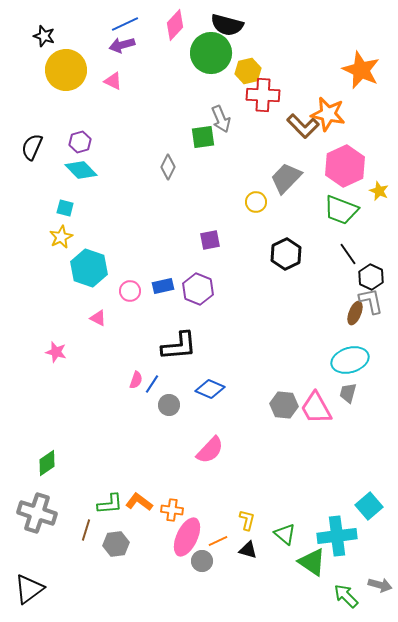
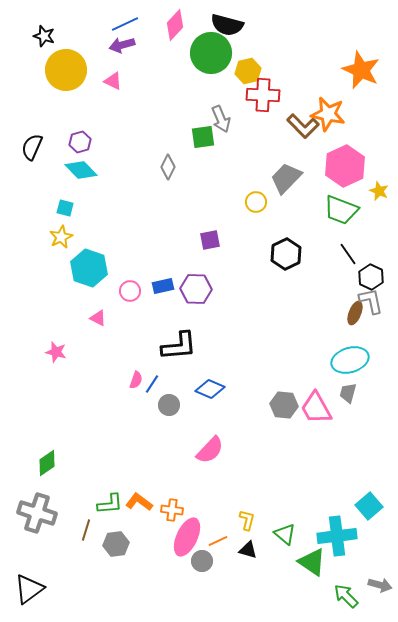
purple hexagon at (198, 289): moved 2 px left; rotated 20 degrees counterclockwise
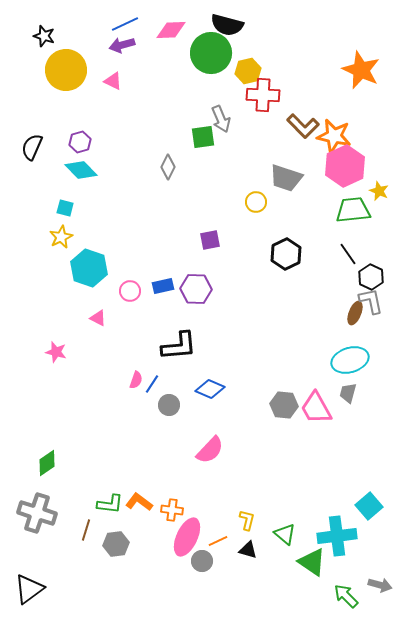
pink diamond at (175, 25): moved 4 px left, 5 px down; rotated 44 degrees clockwise
orange star at (328, 114): moved 6 px right, 22 px down
gray trapezoid at (286, 178): rotated 116 degrees counterclockwise
green trapezoid at (341, 210): moved 12 px right; rotated 153 degrees clockwise
green L-shape at (110, 504): rotated 12 degrees clockwise
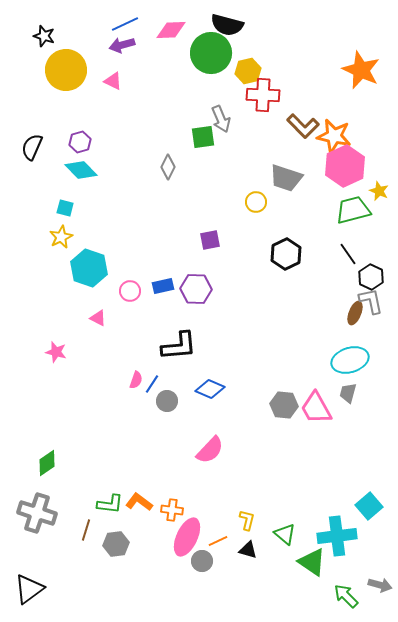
green trapezoid at (353, 210): rotated 9 degrees counterclockwise
gray circle at (169, 405): moved 2 px left, 4 px up
